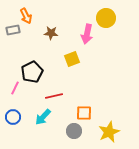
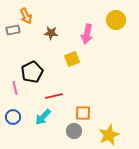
yellow circle: moved 10 px right, 2 px down
pink line: rotated 40 degrees counterclockwise
orange square: moved 1 px left
yellow star: moved 3 px down
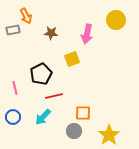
black pentagon: moved 9 px right, 2 px down
yellow star: rotated 10 degrees counterclockwise
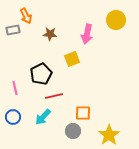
brown star: moved 1 px left, 1 px down
gray circle: moved 1 px left
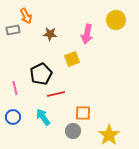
red line: moved 2 px right, 2 px up
cyan arrow: rotated 102 degrees clockwise
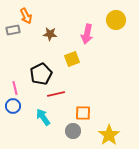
blue circle: moved 11 px up
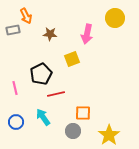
yellow circle: moved 1 px left, 2 px up
blue circle: moved 3 px right, 16 px down
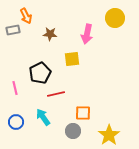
yellow square: rotated 14 degrees clockwise
black pentagon: moved 1 px left, 1 px up
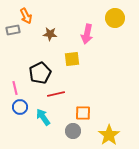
blue circle: moved 4 px right, 15 px up
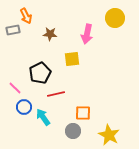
pink line: rotated 32 degrees counterclockwise
blue circle: moved 4 px right
yellow star: rotated 10 degrees counterclockwise
